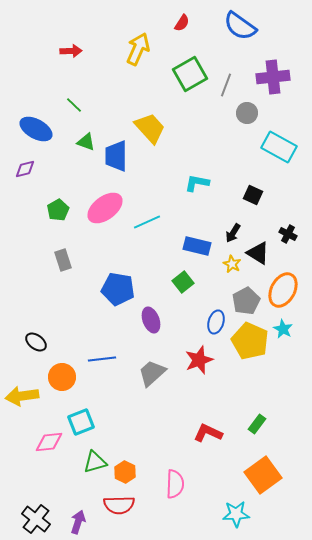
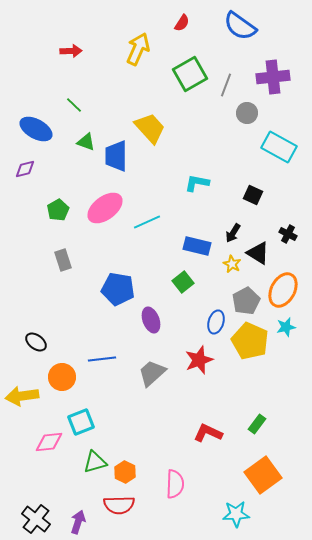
cyan star at (283, 329): moved 3 px right, 2 px up; rotated 30 degrees clockwise
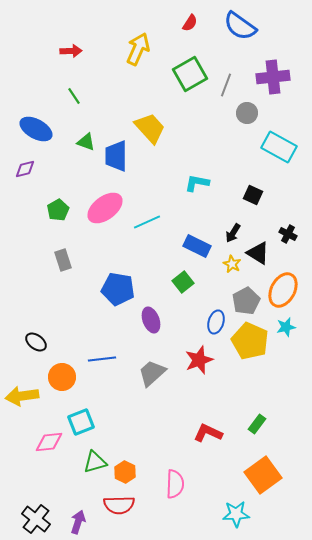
red semicircle at (182, 23): moved 8 px right
green line at (74, 105): moved 9 px up; rotated 12 degrees clockwise
blue rectangle at (197, 246): rotated 12 degrees clockwise
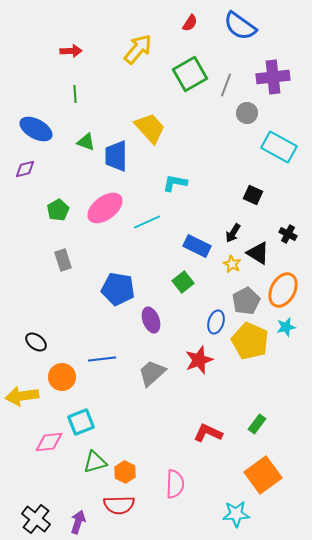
yellow arrow at (138, 49): rotated 16 degrees clockwise
green line at (74, 96): moved 1 px right, 2 px up; rotated 30 degrees clockwise
cyan L-shape at (197, 183): moved 22 px left
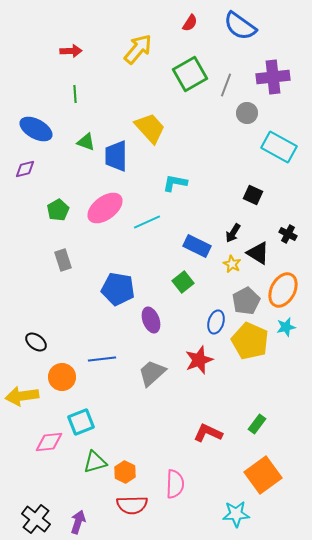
red semicircle at (119, 505): moved 13 px right
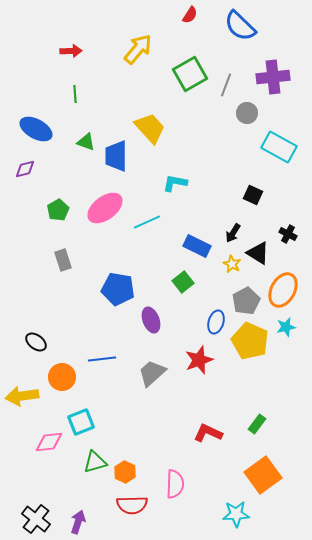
red semicircle at (190, 23): moved 8 px up
blue semicircle at (240, 26): rotated 8 degrees clockwise
